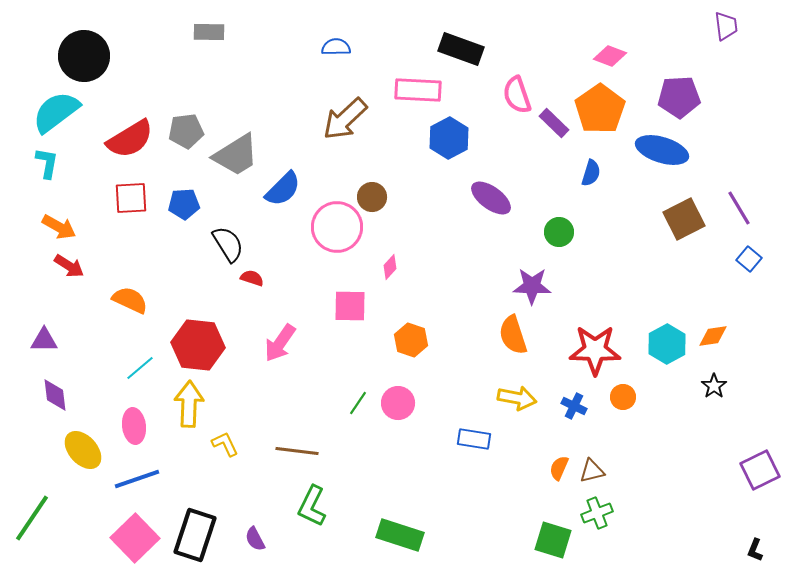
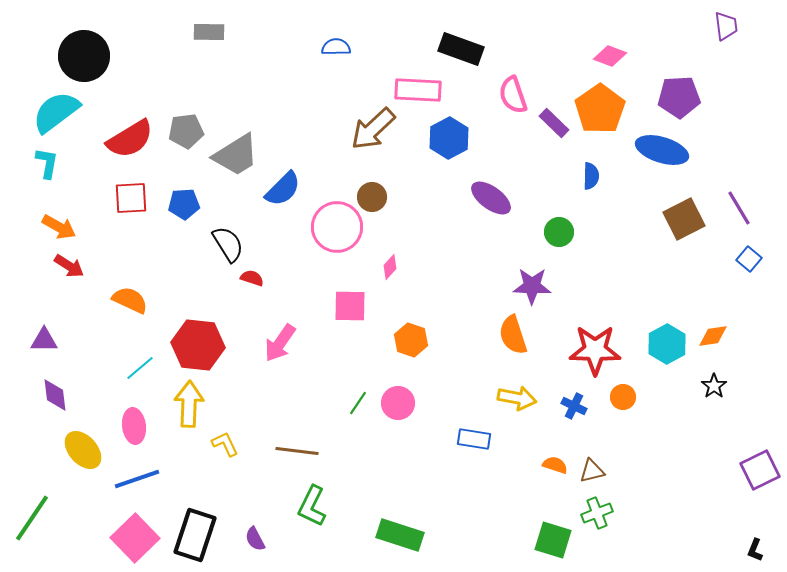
pink semicircle at (517, 95): moved 4 px left
brown arrow at (345, 119): moved 28 px right, 10 px down
blue semicircle at (591, 173): moved 3 px down; rotated 16 degrees counterclockwise
orange semicircle at (559, 468): moved 4 px left, 3 px up; rotated 85 degrees clockwise
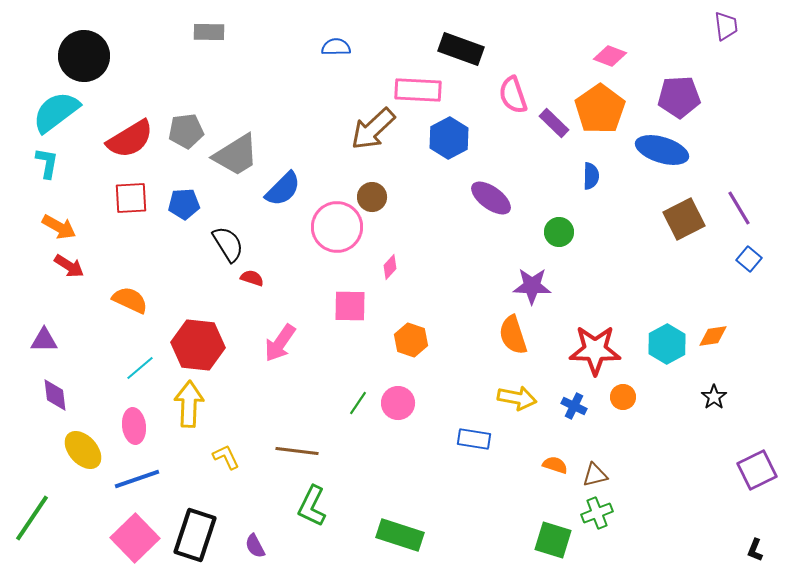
black star at (714, 386): moved 11 px down
yellow L-shape at (225, 444): moved 1 px right, 13 px down
purple square at (760, 470): moved 3 px left
brown triangle at (592, 471): moved 3 px right, 4 px down
purple semicircle at (255, 539): moved 7 px down
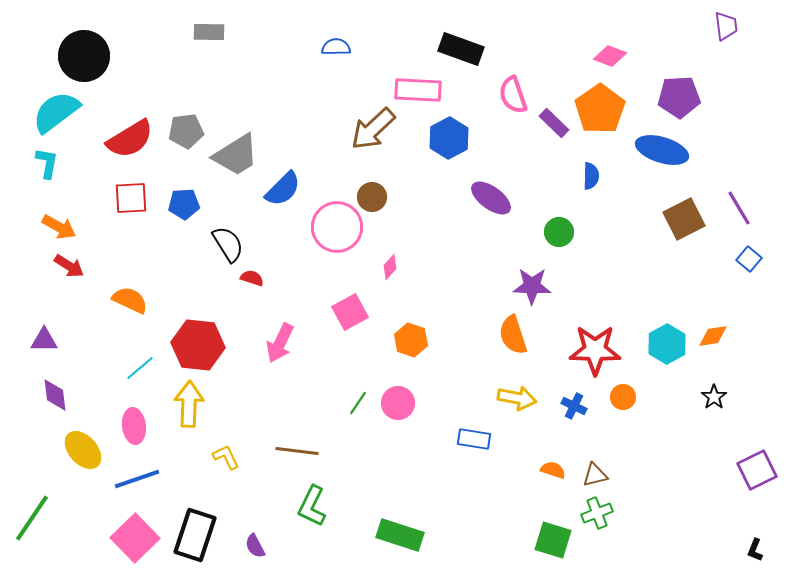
pink square at (350, 306): moved 6 px down; rotated 30 degrees counterclockwise
pink arrow at (280, 343): rotated 9 degrees counterclockwise
orange semicircle at (555, 465): moved 2 px left, 5 px down
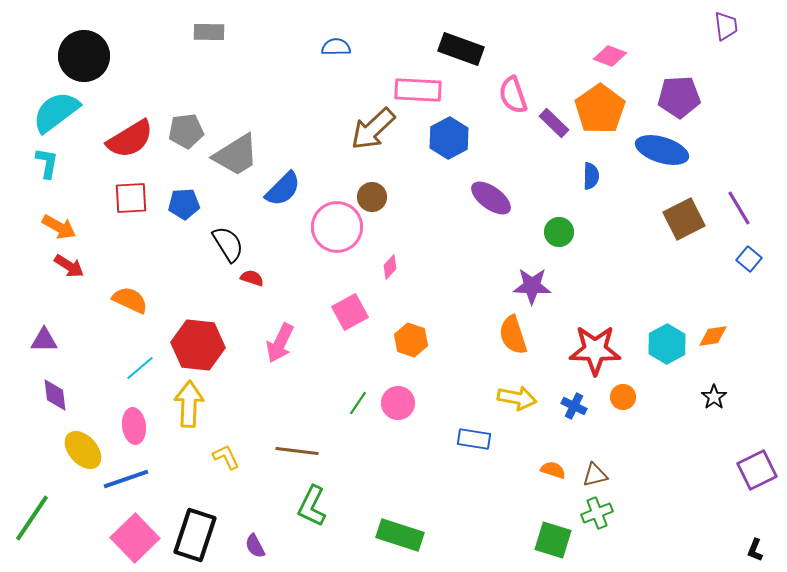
blue line at (137, 479): moved 11 px left
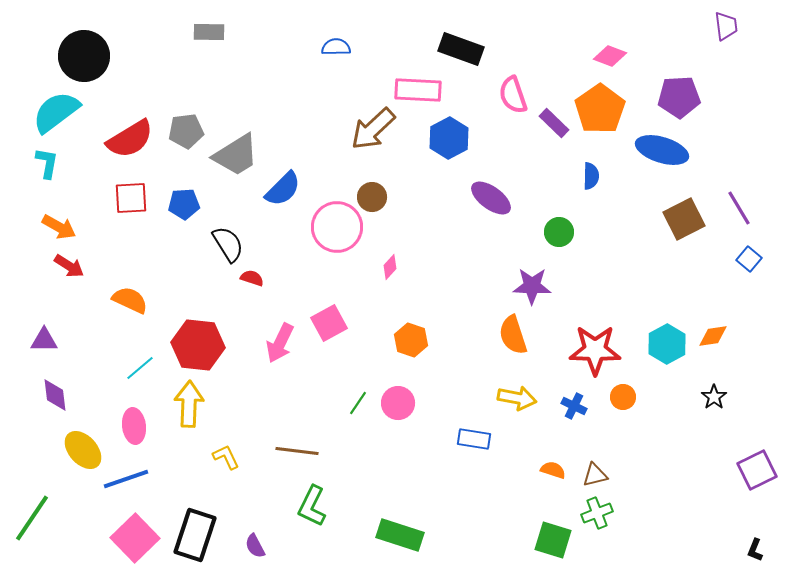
pink square at (350, 312): moved 21 px left, 11 px down
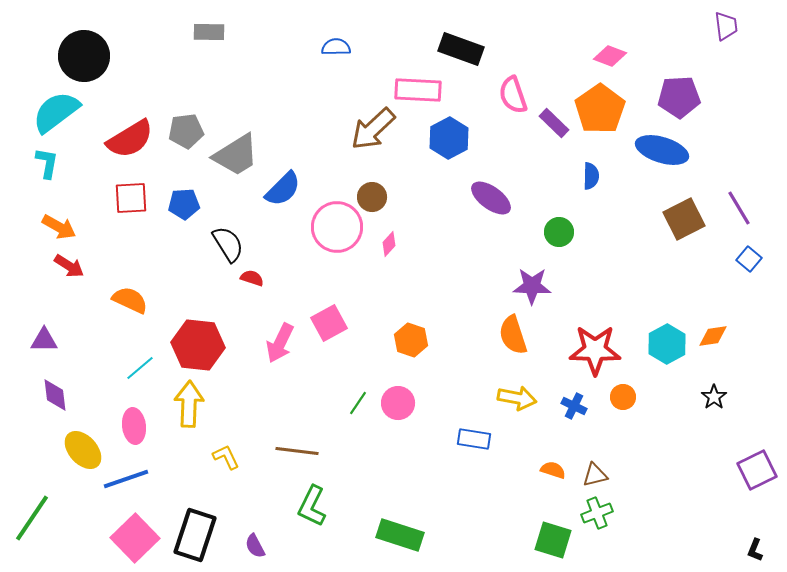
pink diamond at (390, 267): moved 1 px left, 23 px up
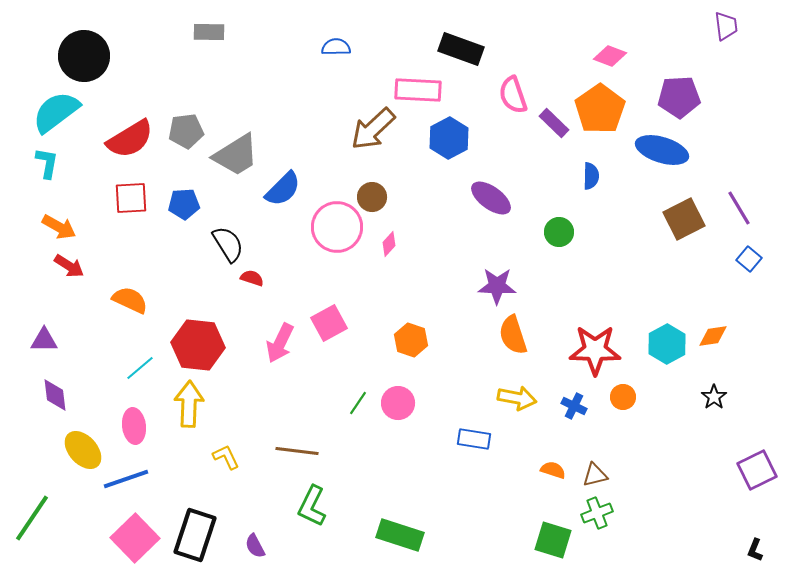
purple star at (532, 286): moved 35 px left
